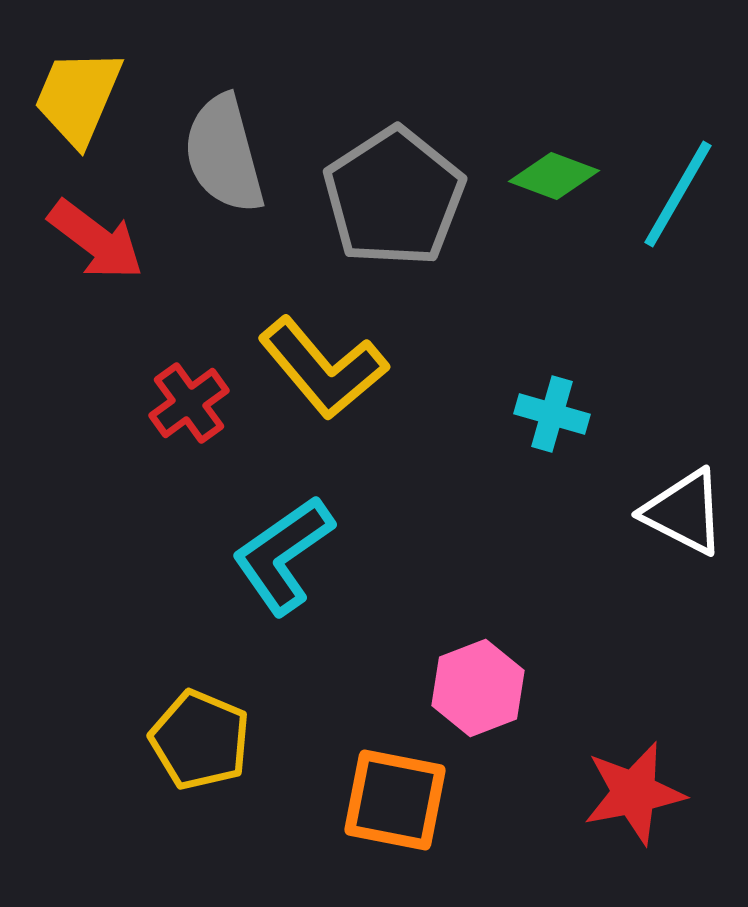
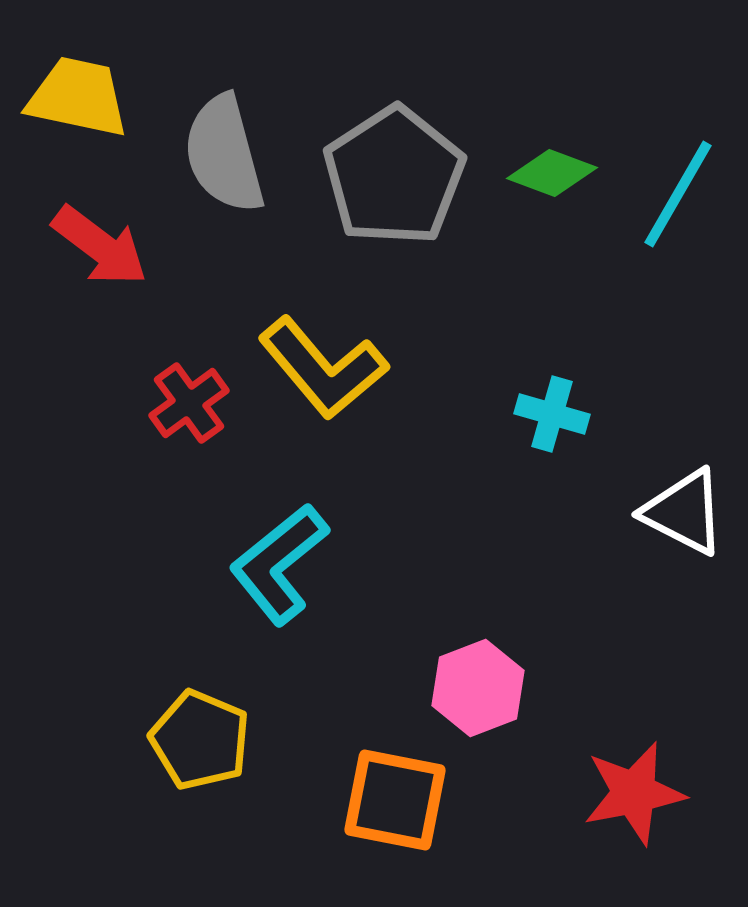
yellow trapezoid: rotated 79 degrees clockwise
green diamond: moved 2 px left, 3 px up
gray pentagon: moved 21 px up
red arrow: moved 4 px right, 6 px down
cyan L-shape: moved 4 px left, 9 px down; rotated 4 degrees counterclockwise
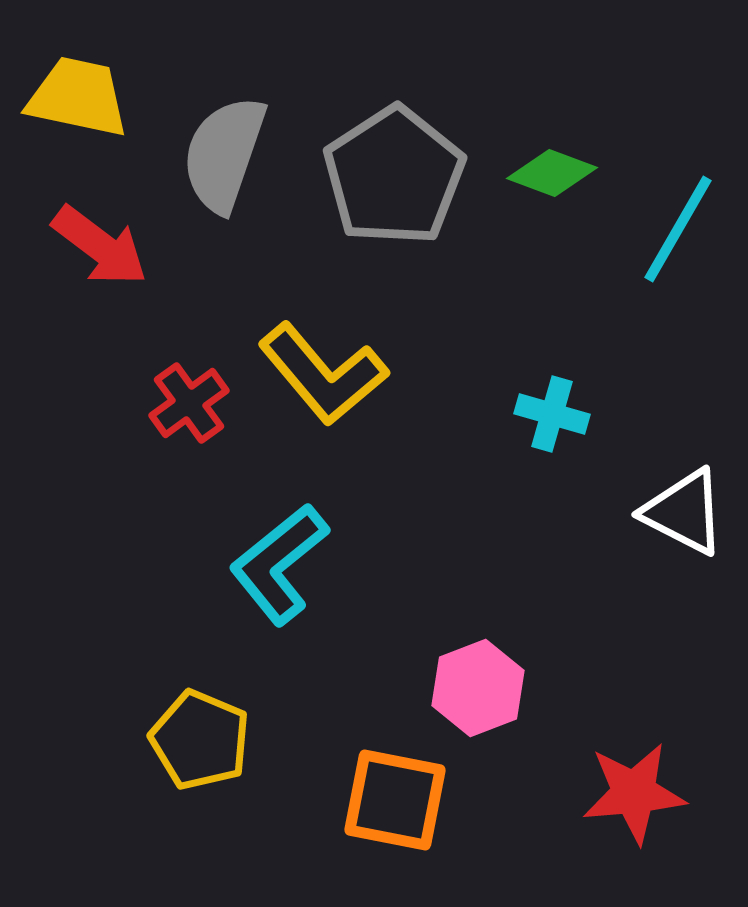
gray semicircle: rotated 34 degrees clockwise
cyan line: moved 35 px down
yellow L-shape: moved 6 px down
red star: rotated 6 degrees clockwise
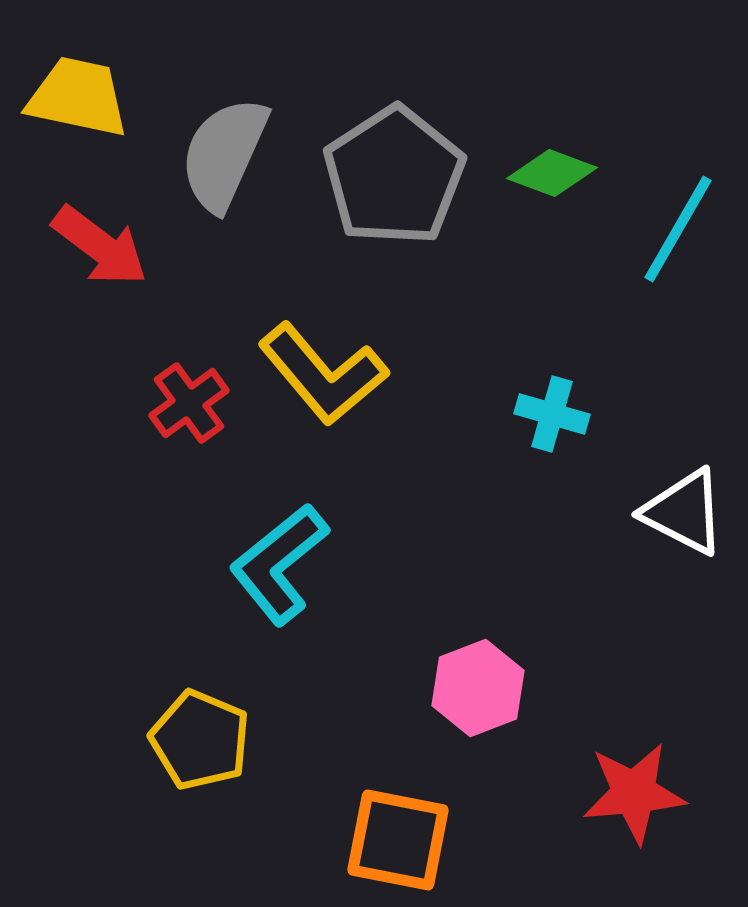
gray semicircle: rotated 5 degrees clockwise
orange square: moved 3 px right, 40 px down
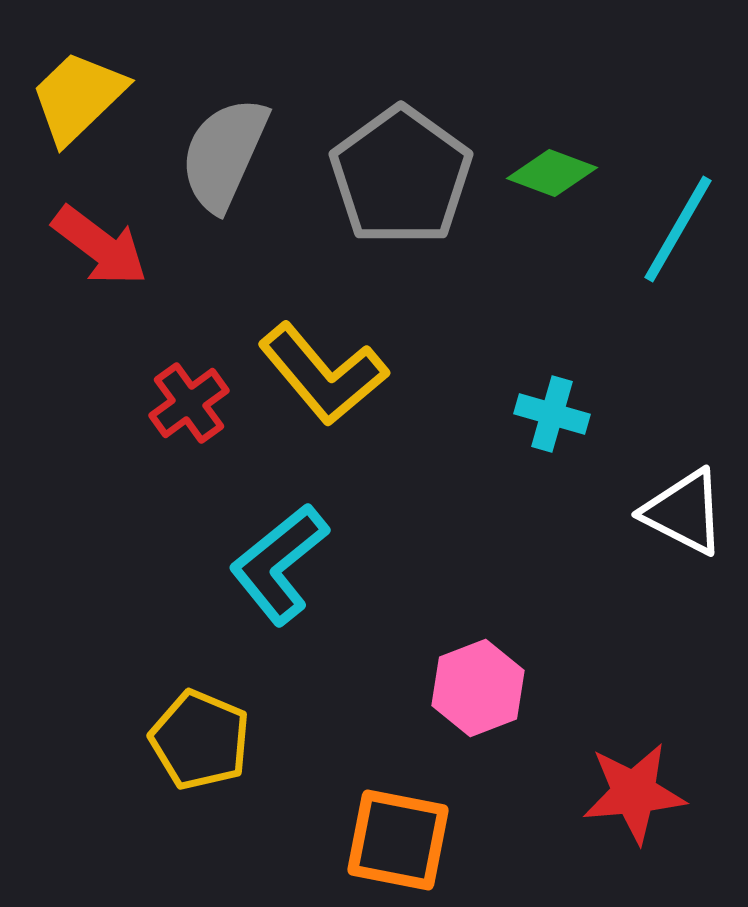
yellow trapezoid: rotated 56 degrees counterclockwise
gray pentagon: moved 7 px right; rotated 3 degrees counterclockwise
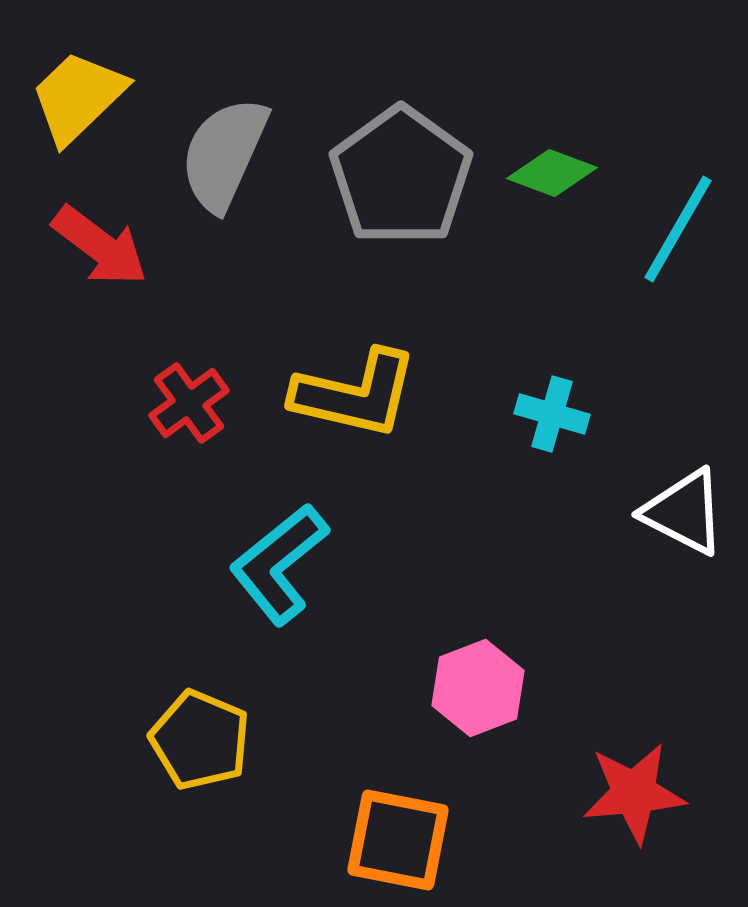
yellow L-shape: moved 32 px right, 20 px down; rotated 37 degrees counterclockwise
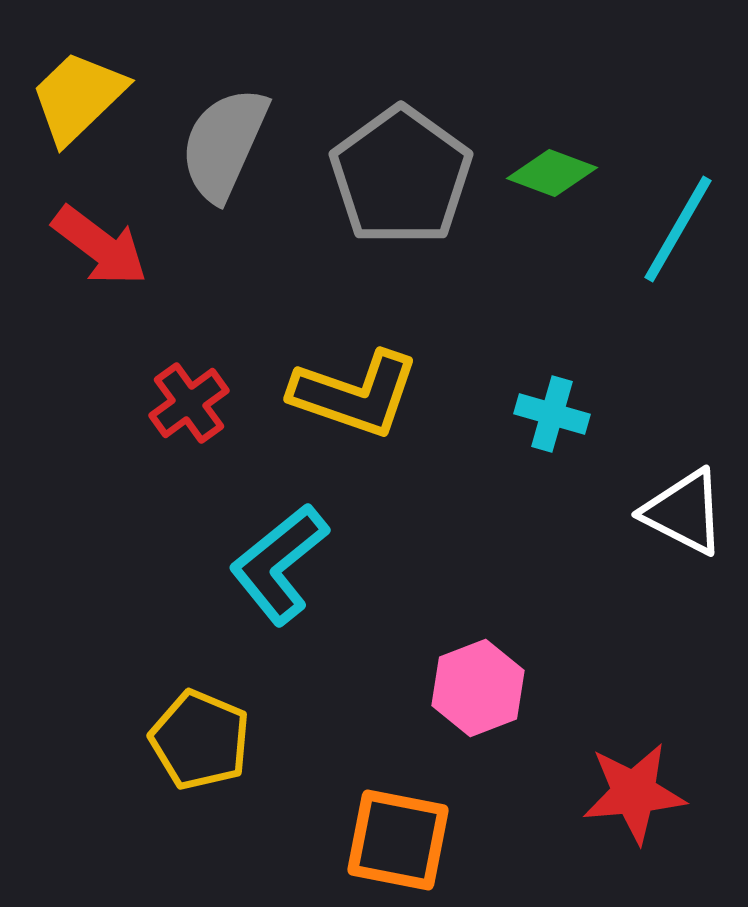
gray semicircle: moved 10 px up
yellow L-shape: rotated 6 degrees clockwise
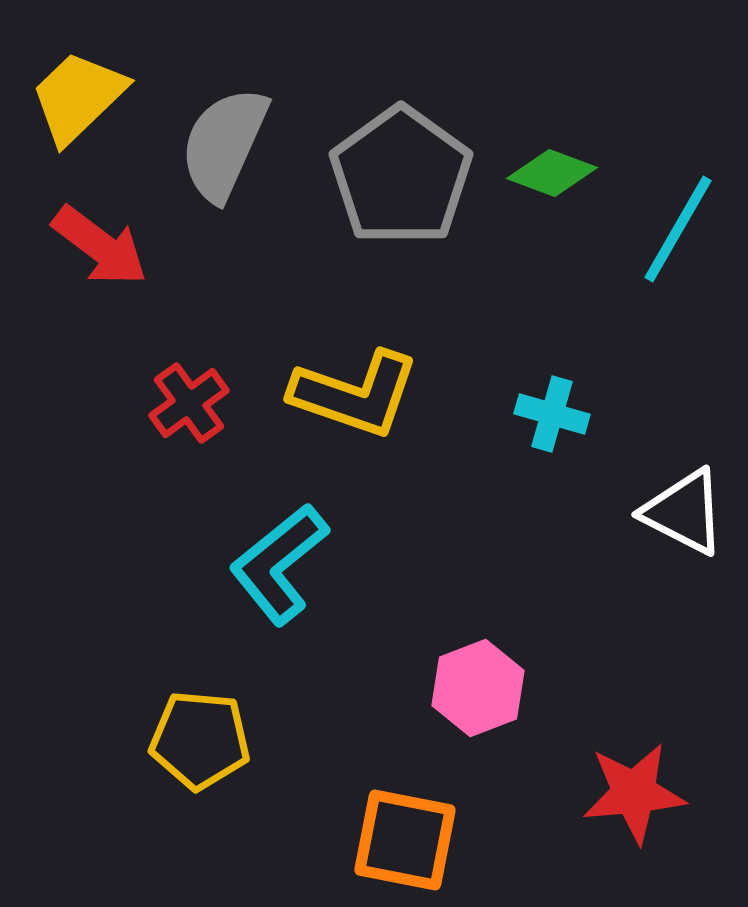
yellow pentagon: rotated 18 degrees counterclockwise
orange square: moved 7 px right
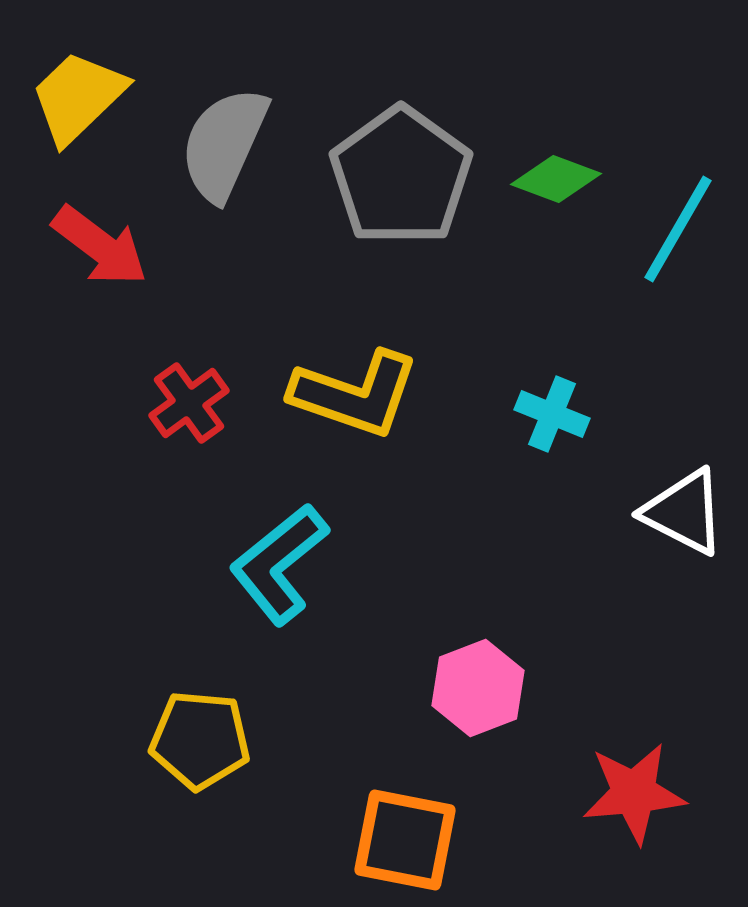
green diamond: moved 4 px right, 6 px down
cyan cross: rotated 6 degrees clockwise
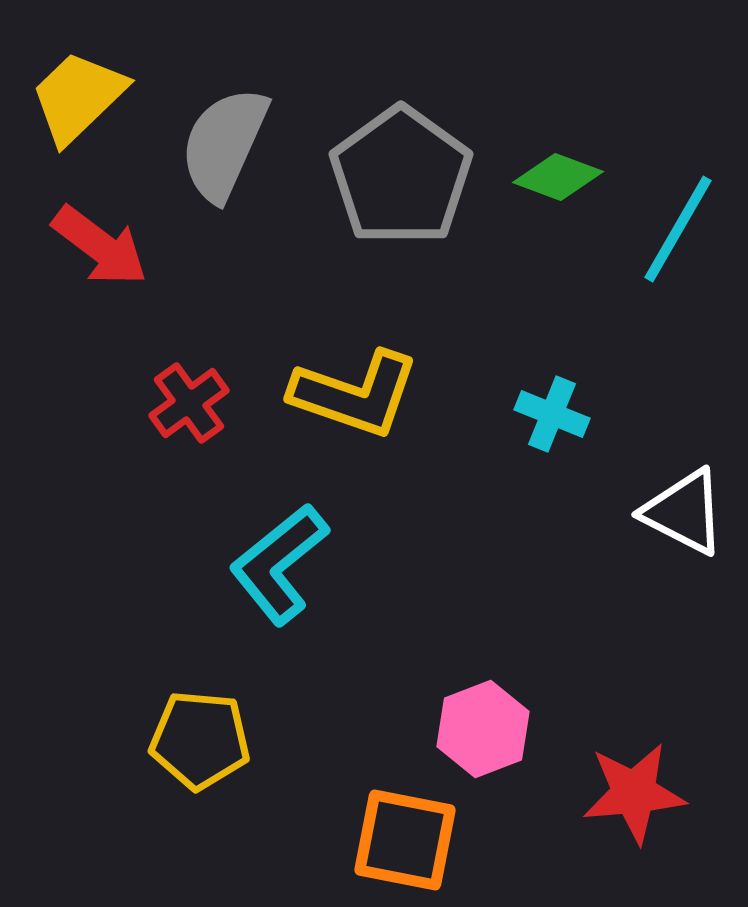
green diamond: moved 2 px right, 2 px up
pink hexagon: moved 5 px right, 41 px down
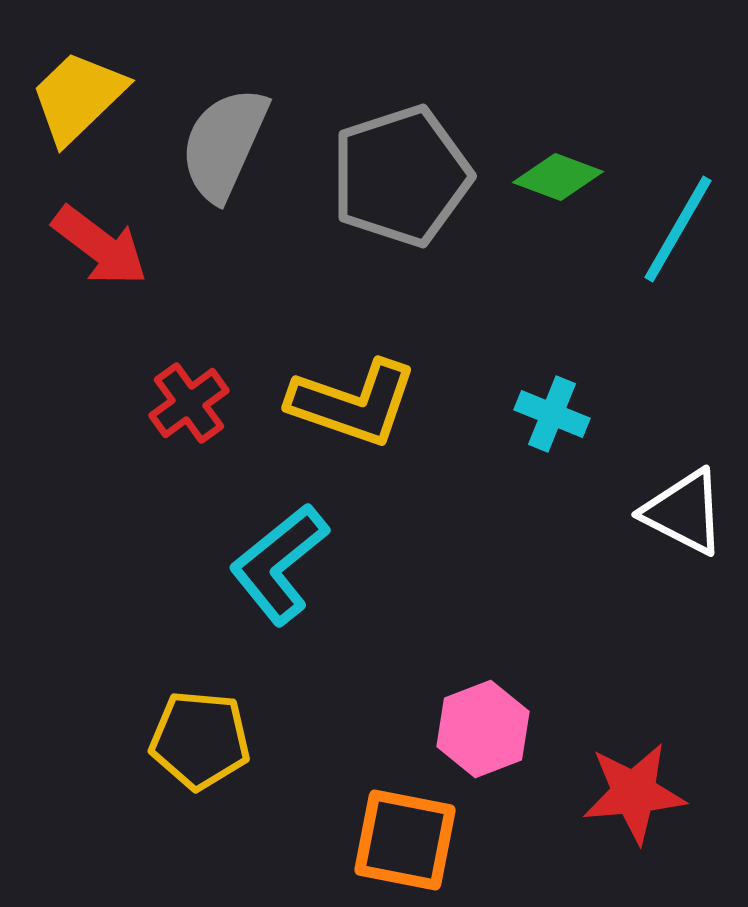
gray pentagon: rotated 18 degrees clockwise
yellow L-shape: moved 2 px left, 9 px down
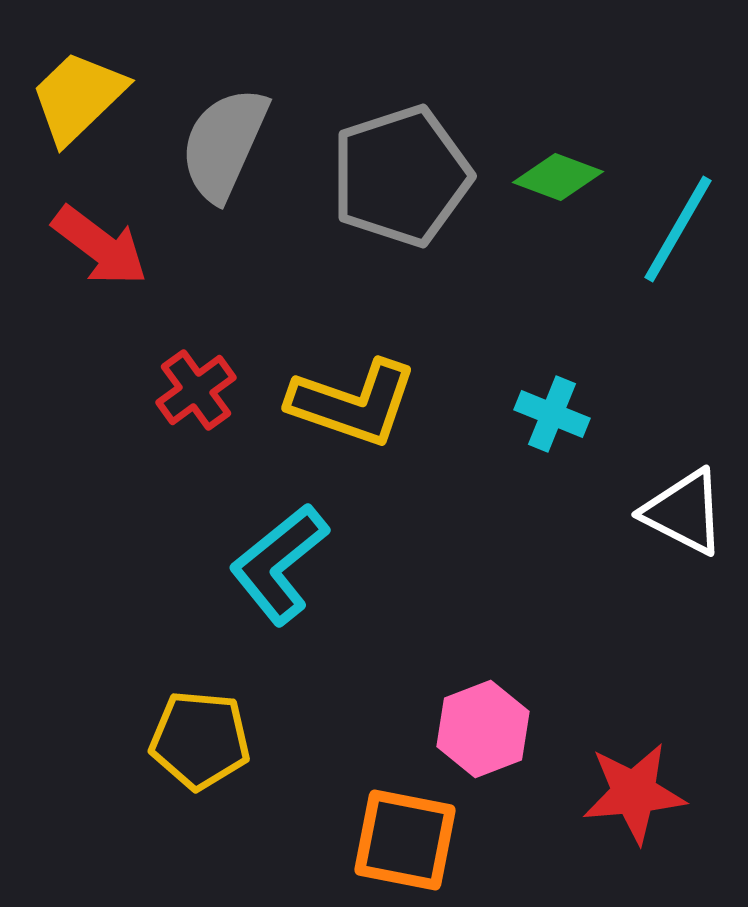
red cross: moved 7 px right, 13 px up
